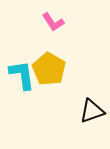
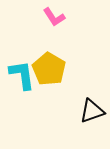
pink L-shape: moved 1 px right, 5 px up
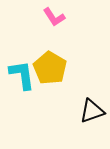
yellow pentagon: moved 1 px right, 1 px up
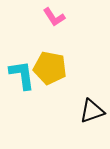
yellow pentagon: rotated 20 degrees counterclockwise
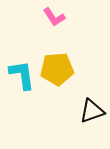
yellow pentagon: moved 7 px right, 1 px down; rotated 16 degrees counterclockwise
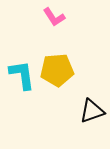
yellow pentagon: moved 1 px down
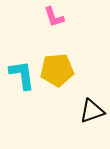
pink L-shape: rotated 15 degrees clockwise
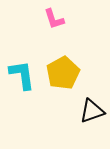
pink L-shape: moved 2 px down
yellow pentagon: moved 6 px right, 3 px down; rotated 24 degrees counterclockwise
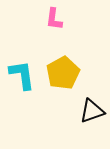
pink L-shape: rotated 25 degrees clockwise
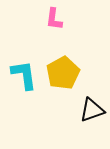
cyan L-shape: moved 2 px right
black triangle: moved 1 px up
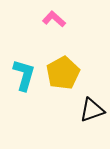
pink L-shape: rotated 125 degrees clockwise
cyan L-shape: rotated 24 degrees clockwise
